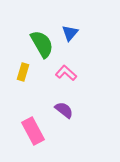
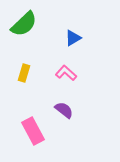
blue triangle: moved 3 px right, 5 px down; rotated 18 degrees clockwise
green semicircle: moved 18 px left, 20 px up; rotated 76 degrees clockwise
yellow rectangle: moved 1 px right, 1 px down
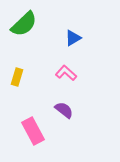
yellow rectangle: moved 7 px left, 4 px down
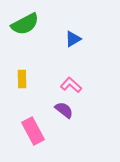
green semicircle: moved 1 px right; rotated 16 degrees clockwise
blue triangle: moved 1 px down
pink L-shape: moved 5 px right, 12 px down
yellow rectangle: moved 5 px right, 2 px down; rotated 18 degrees counterclockwise
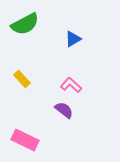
yellow rectangle: rotated 42 degrees counterclockwise
pink rectangle: moved 8 px left, 9 px down; rotated 36 degrees counterclockwise
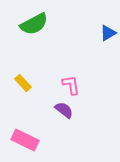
green semicircle: moved 9 px right
blue triangle: moved 35 px right, 6 px up
yellow rectangle: moved 1 px right, 4 px down
pink L-shape: rotated 40 degrees clockwise
